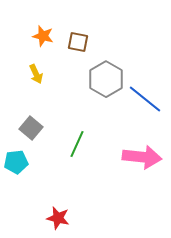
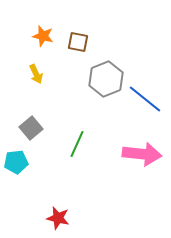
gray hexagon: rotated 8 degrees clockwise
gray square: rotated 10 degrees clockwise
pink arrow: moved 3 px up
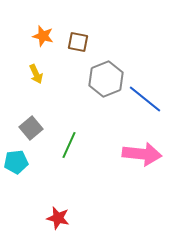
green line: moved 8 px left, 1 px down
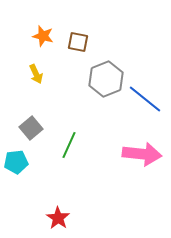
red star: rotated 20 degrees clockwise
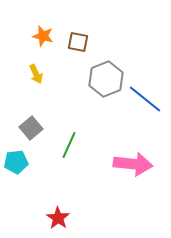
pink arrow: moved 9 px left, 10 px down
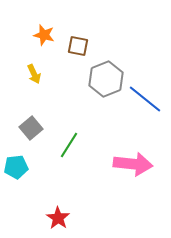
orange star: moved 1 px right, 1 px up
brown square: moved 4 px down
yellow arrow: moved 2 px left
green line: rotated 8 degrees clockwise
cyan pentagon: moved 5 px down
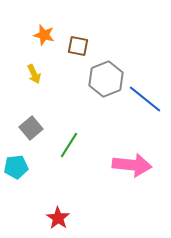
pink arrow: moved 1 px left, 1 px down
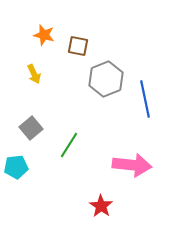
blue line: rotated 39 degrees clockwise
red star: moved 43 px right, 12 px up
